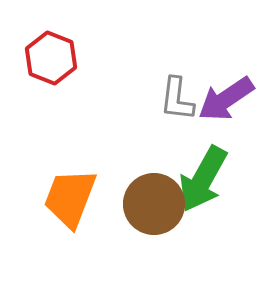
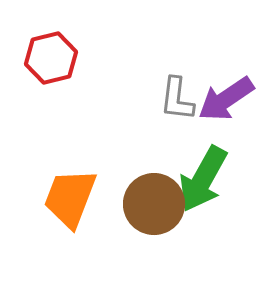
red hexagon: rotated 24 degrees clockwise
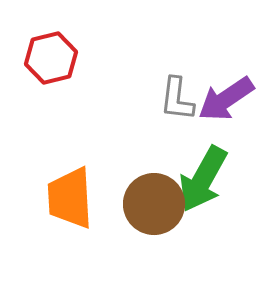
orange trapezoid: rotated 24 degrees counterclockwise
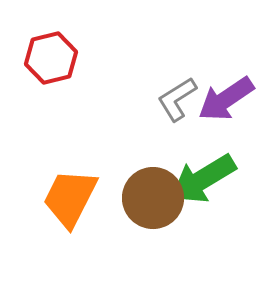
gray L-shape: rotated 51 degrees clockwise
green arrow: rotated 30 degrees clockwise
orange trapezoid: rotated 30 degrees clockwise
brown circle: moved 1 px left, 6 px up
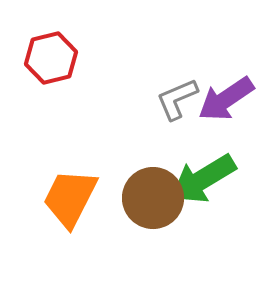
gray L-shape: rotated 9 degrees clockwise
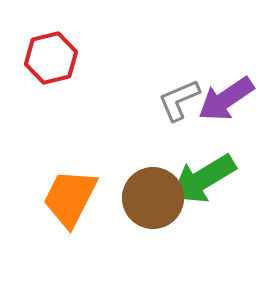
gray L-shape: moved 2 px right, 1 px down
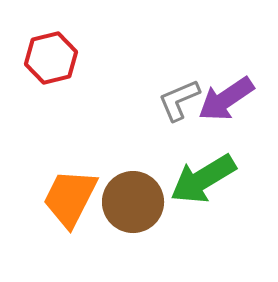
brown circle: moved 20 px left, 4 px down
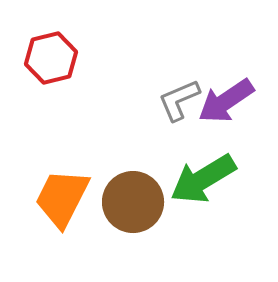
purple arrow: moved 2 px down
orange trapezoid: moved 8 px left
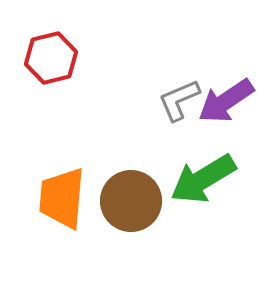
orange trapezoid: rotated 22 degrees counterclockwise
brown circle: moved 2 px left, 1 px up
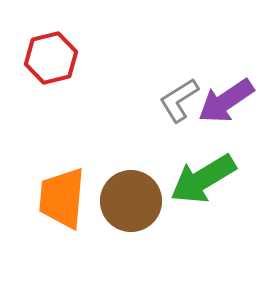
gray L-shape: rotated 9 degrees counterclockwise
